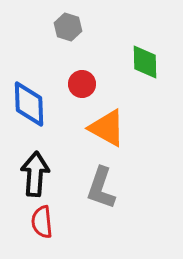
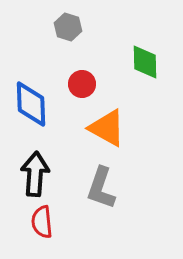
blue diamond: moved 2 px right
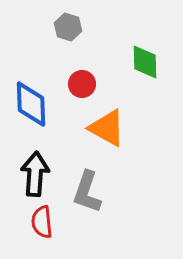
gray L-shape: moved 14 px left, 4 px down
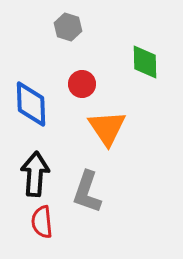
orange triangle: rotated 27 degrees clockwise
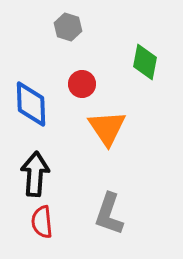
green diamond: rotated 12 degrees clockwise
gray L-shape: moved 22 px right, 22 px down
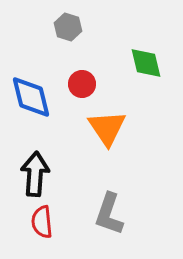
green diamond: moved 1 px right, 1 px down; rotated 24 degrees counterclockwise
blue diamond: moved 7 px up; rotated 12 degrees counterclockwise
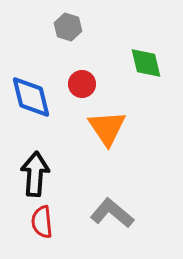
gray L-shape: moved 3 px right, 1 px up; rotated 111 degrees clockwise
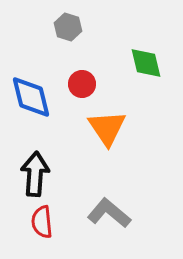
gray L-shape: moved 3 px left
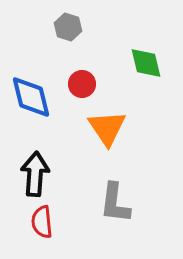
gray L-shape: moved 6 px right, 10 px up; rotated 123 degrees counterclockwise
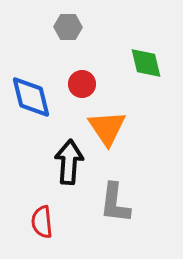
gray hexagon: rotated 16 degrees counterclockwise
black arrow: moved 34 px right, 12 px up
